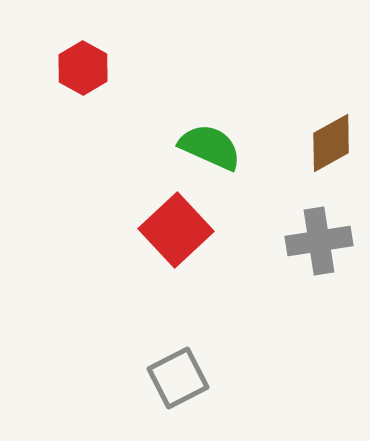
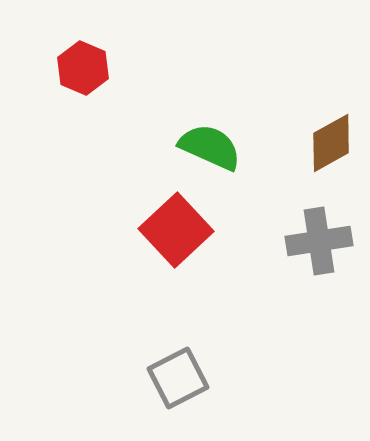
red hexagon: rotated 6 degrees counterclockwise
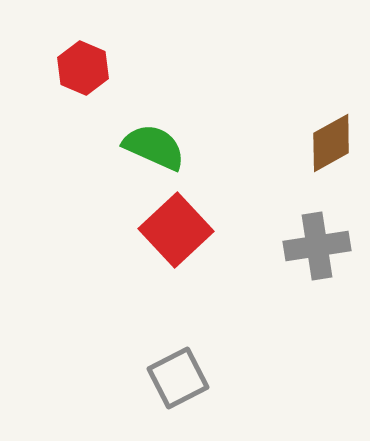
green semicircle: moved 56 px left
gray cross: moved 2 px left, 5 px down
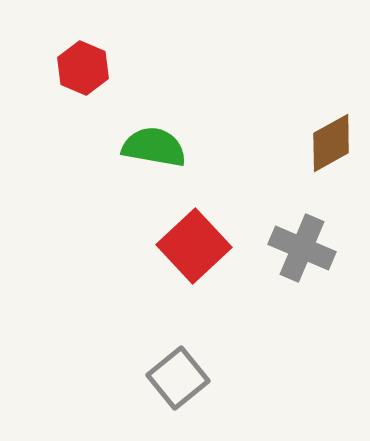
green semicircle: rotated 14 degrees counterclockwise
red square: moved 18 px right, 16 px down
gray cross: moved 15 px left, 2 px down; rotated 32 degrees clockwise
gray square: rotated 12 degrees counterclockwise
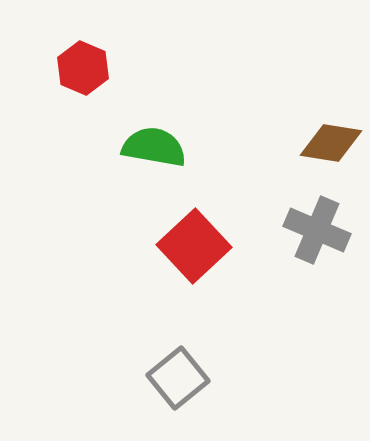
brown diamond: rotated 38 degrees clockwise
gray cross: moved 15 px right, 18 px up
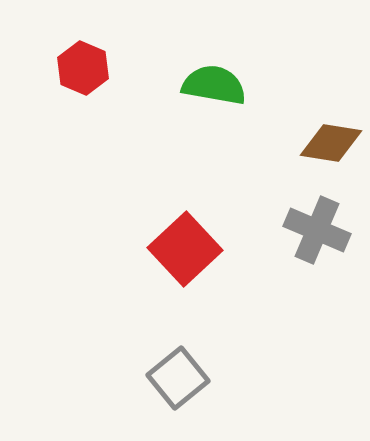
green semicircle: moved 60 px right, 62 px up
red square: moved 9 px left, 3 px down
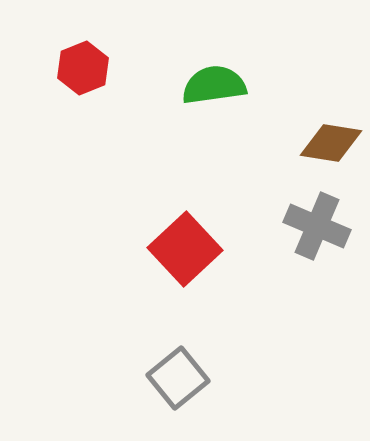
red hexagon: rotated 15 degrees clockwise
green semicircle: rotated 18 degrees counterclockwise
gray cross: moved 4 px up
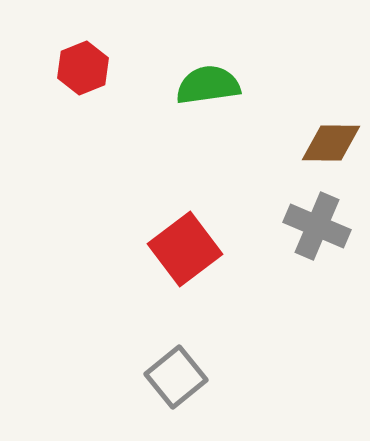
green semicircle: moved 6 px left
brown diamond: rotated 8 degrees counterclockwise
red square: rotated 6 degrees clockwise
gray square: moved 2 px left, 1 px up
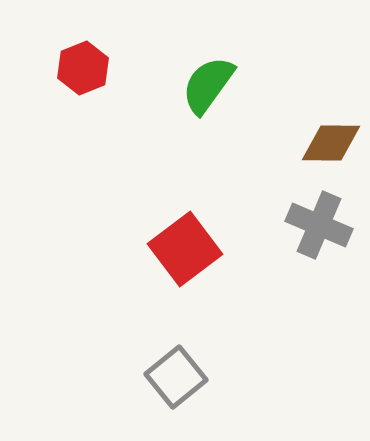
green semicircle: rotated 46 degrees counterclockwise
gray cross: moved 2 px right, 1 px up
